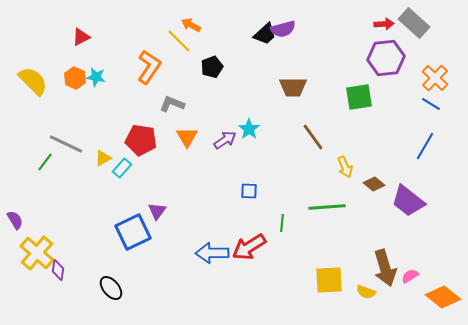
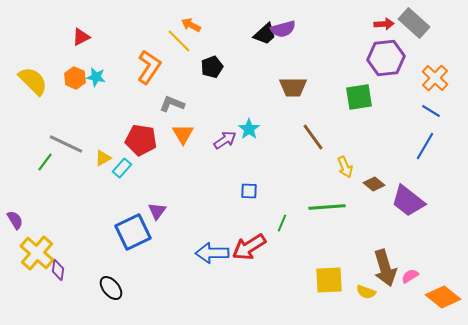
blue line at (431, 104): moved 7 px down
orange triangle at (187, 137): moved 4 px left, 3 px up
green line at (282, 223): rotated 18 degrees clockwise
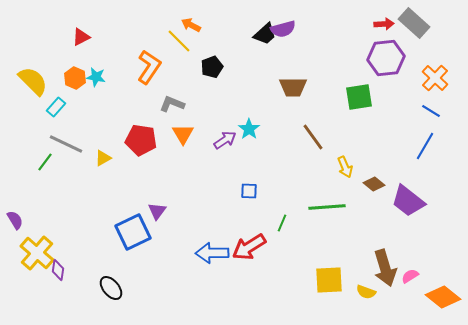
cyan rectangle at (122, 168): moved 66 px left, 61 px up
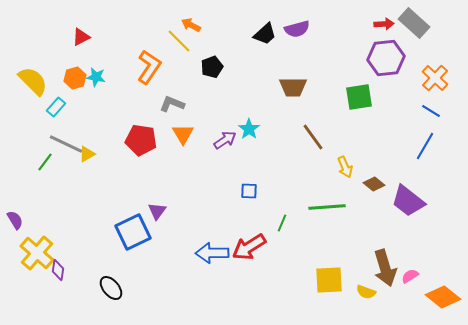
purple semicircle at (283, 29): moved 14 px right
orange hexagon at (75, 78): rotated 20 degrees clockwise
yellow triangle at (103, 158): moved 16 px left, 4 px up
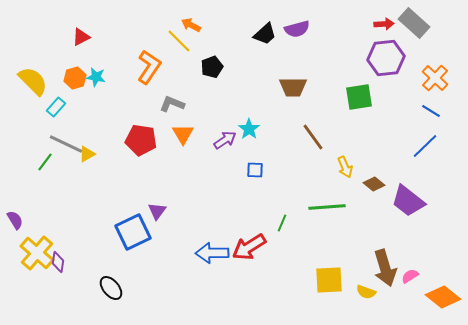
blue line at (425, 146): rotated 16 degrees clockwise
blue square at (249, 191): moved 6 px right, 21 px up
purple diamond at (58, 270): moved 8 px up
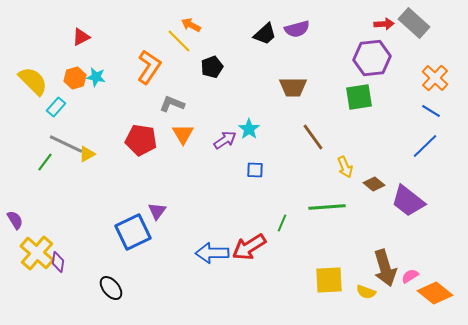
purple hexagon at (386, 58): moved 14 px left
orange diamond at (443, 297): moved 8 px left, 4 px up
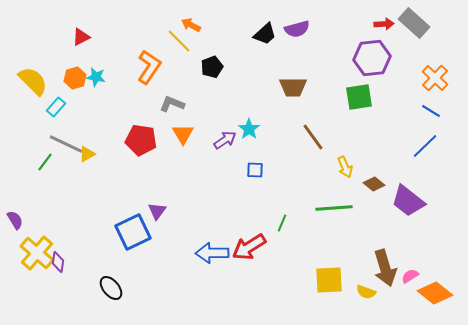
green line at (327, 207): moved 7 px right, 1 px down
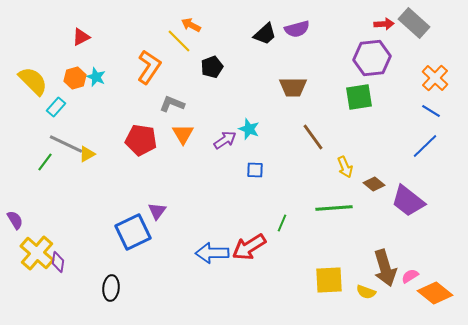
cyan star at (96, 77): rotated 12 degrees clockwise
cyan star at (249, 129): rotated 15 degrees counterclockwise
black ellipse at (111, 288): rotated 45 degrees clockwise
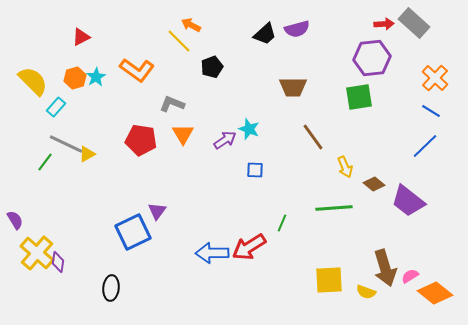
orange L-shape at (149, 67): moved 12 px left, 3 px down; rotated 92 degrees clockwise
cyan star at (96, 77): rotated 18 degrees clockwise
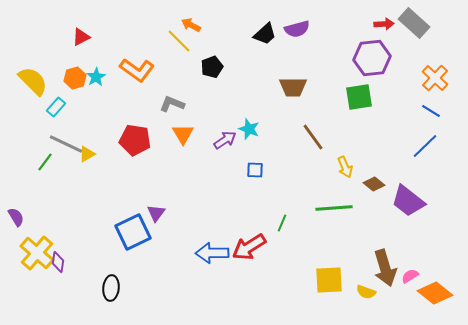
red pentagon at (141, 140): moved 6 px left
purple triangle at (157, 211): moved 1 px left, 2 px down
purple semicircle at (15, 220): moved 1 px right, 3 px up
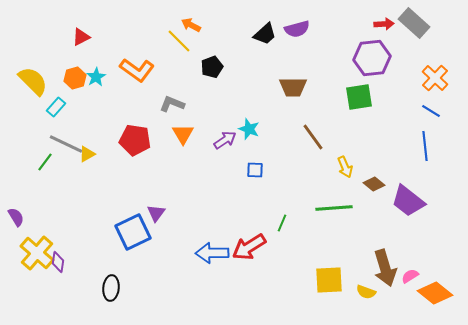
blue line at (425, 146): rotated 52 degrees counterclockwise
